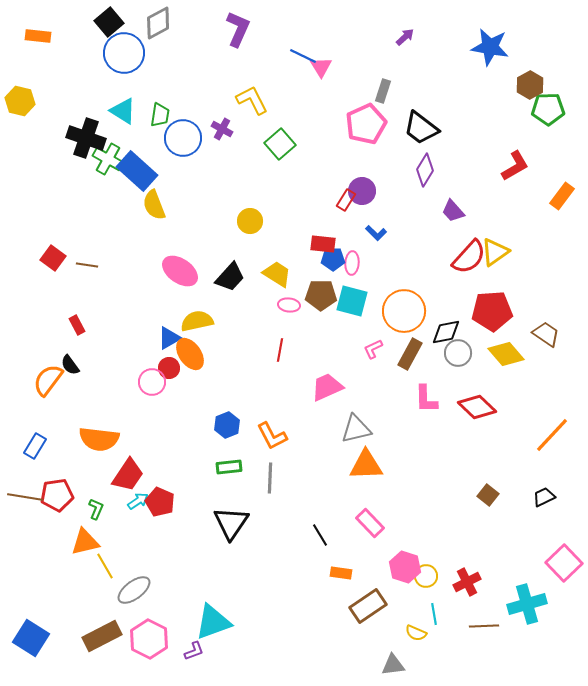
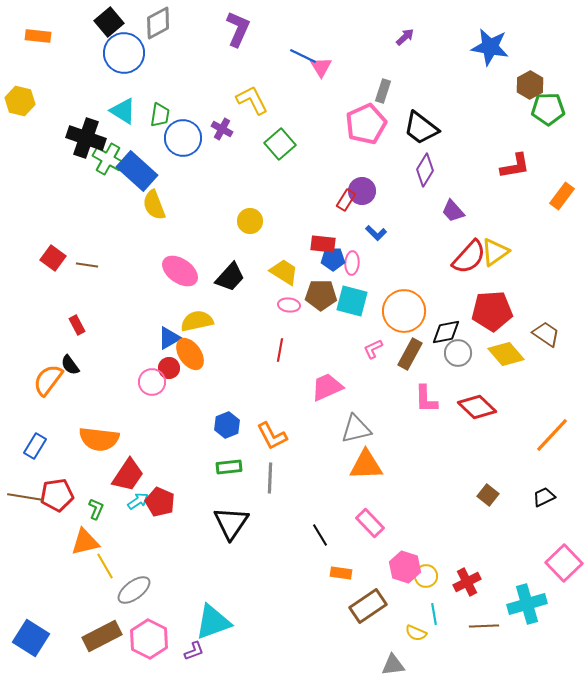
red L-shape at (515, 166): rotated 20 degrees clockwise
yellow trapezoid at (277, 274): moved 7 px right, 2 px up
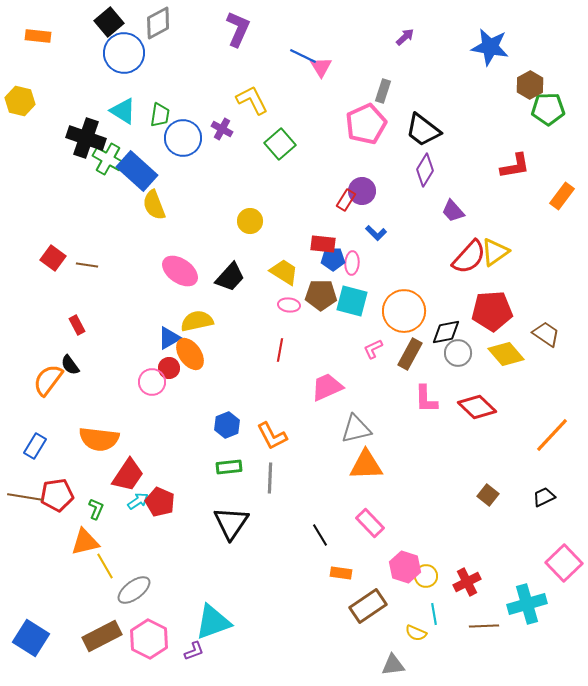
black trapezoid at (421, 128): moved 2 px right, 2 px down
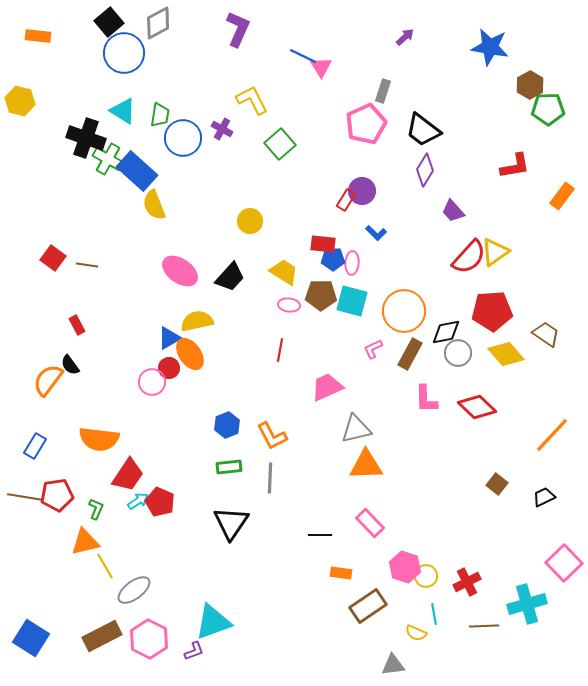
brown square at (488, 495): moved 9 px right, 11 px up
black line at (320, 535): rotated 60 degrees counterclockwise
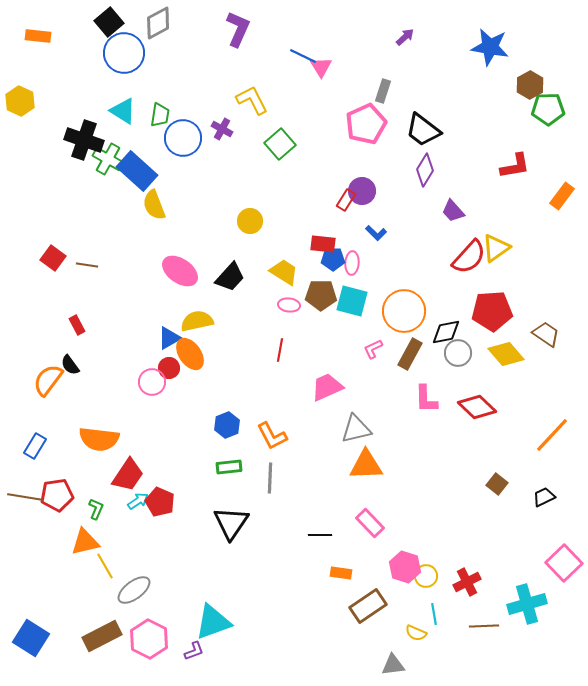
yellow hexagon at (20, 101): rotated 12 degrees clockwise
black cross at (86, 138): moved 2 px left, 2 px down
yellow triangle at (495, 252): moved 1 px right, 4 px up
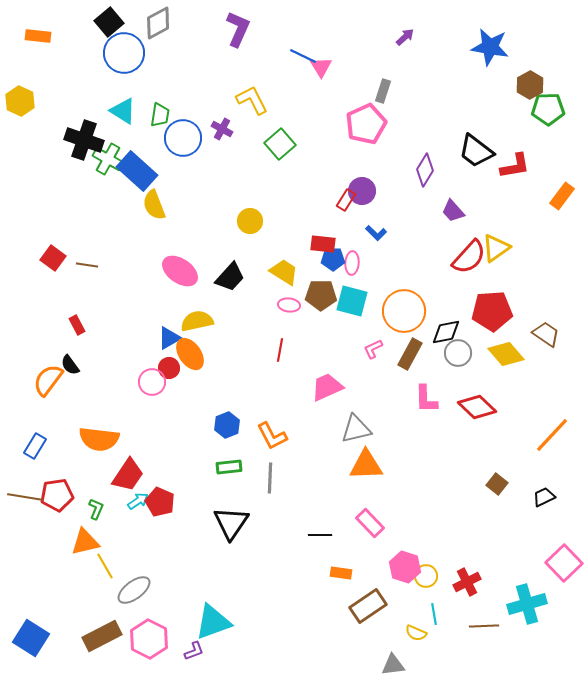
black trapezoid at (423, 130): moved 53 px right, 21 px down
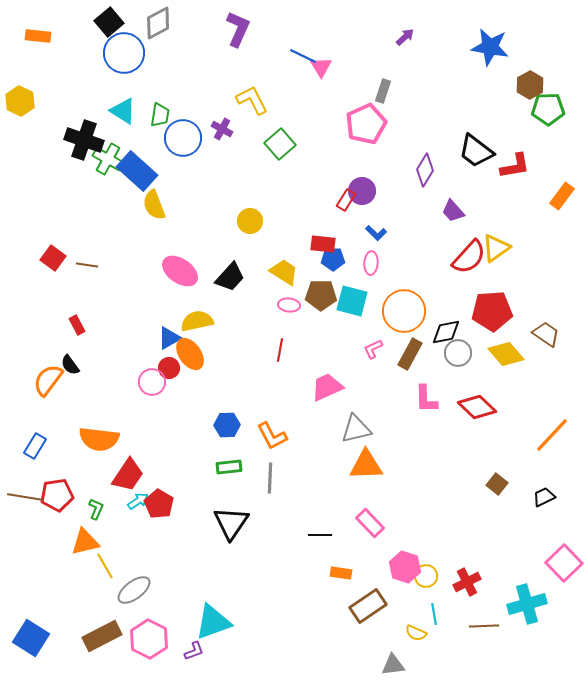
pink ellipse at (352, 263): moved 19 px right
blue hexagon at (227, 425): rotated 20 degrees clockwise
red pentagon at (160, 502): moved 1 px left, 2 px down; rotated 8 degrees clockwise
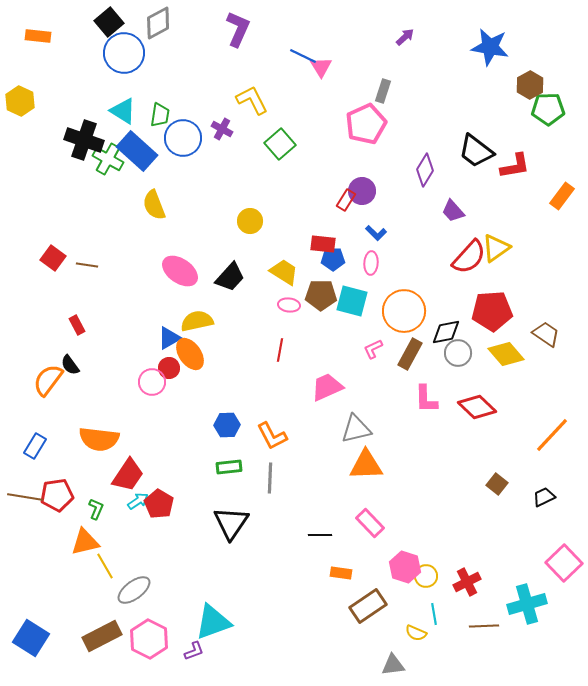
blue rectangle at (137, 171): moved 20 px up
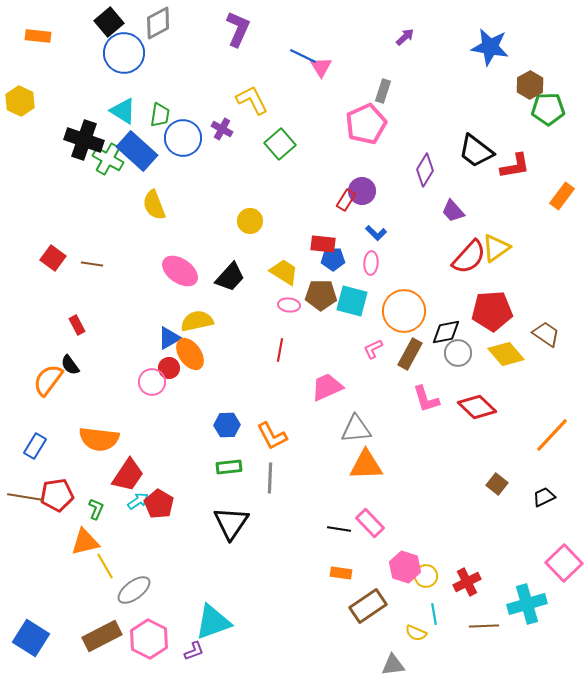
brown line at (87, 265): moved 5 px right, 1 px up
pink L-shape at (426, 399): rotated 16 degrees counterclockwise
gray triangle at (356, 429): rotated 8 degrees clockwise
black line at (320, 535): moved 19 px right, 6 px up; rotated 10 degrees clockwise
